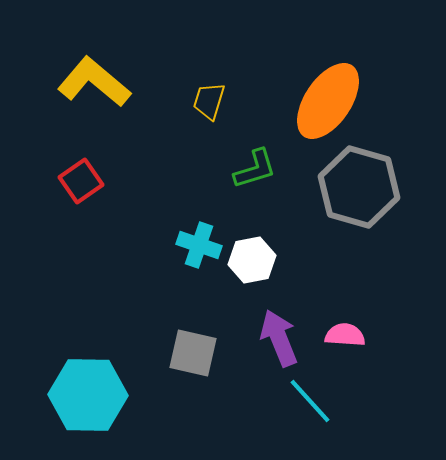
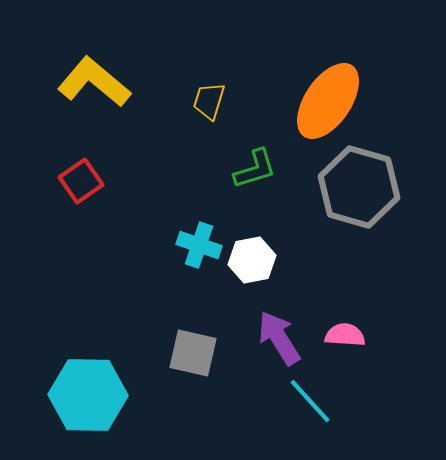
purple arrow: rotated 10 degrees counterclockwise
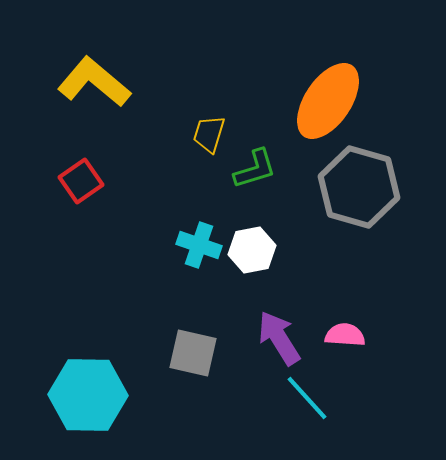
yellow trapezoid: moved 33 px down
white hexagon: moved 10 px up
cyan line: moved 3 px left, 3 px up
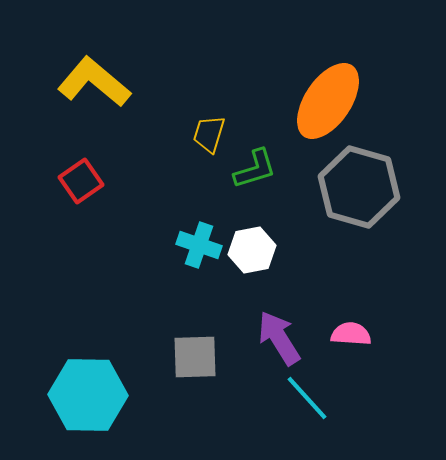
pink semicircle: moved 6 px right, 1 px up
gray square: moved 2 px right, 4 px down; rotated 15 degrees counterclockwise
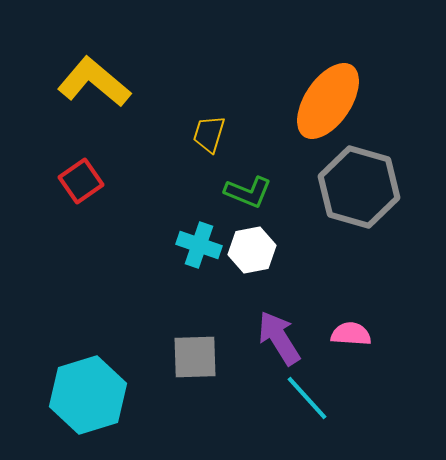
green L-shape: moved 7 px left, 23 px down; rotated 39 degrees clockwise
cyan hexagon: rotated 18 degrees counterclockwise
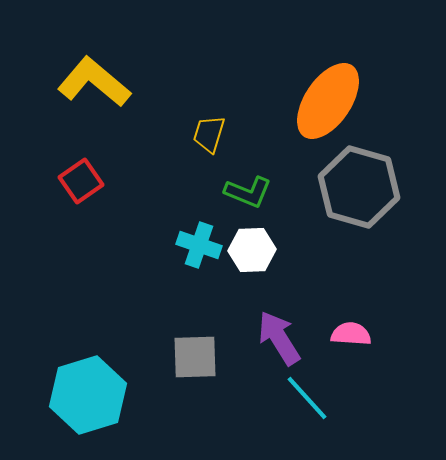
white hexagon: rotated 9 degrees clockwise
